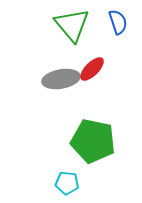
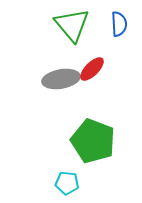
blue semicircle: moved 1 px right, 2 px down; rotated 15 degrees clockwise
green pentagon: rotated 9 degrees clockwise
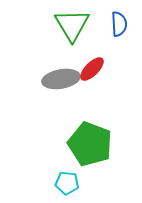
green triangle: rotated 9 degrees clockwise
green pentagon: moved 3 px left, 3 px down
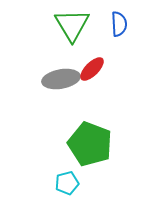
cyan pentagon: rotated 20 degrees counterclockwise
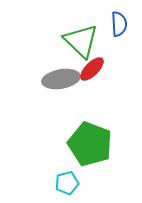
green triangle: moved 9 px right, 16 px down; rotated 15 degrees counterclockwise
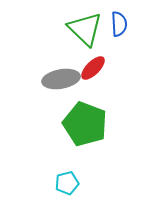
green triangle: moved 4 px right, 12 px up
red ellipse: moved 1 px right, 1 px up
green pentagon: moved 5 px left, 20 px up
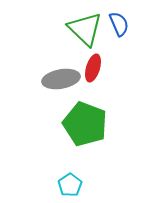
blue semicircle: rotated 20 degrees counterclockwise
red ellipse: rotated 28 degrees counterclockwise
cyan pentagon: moved 3 px right, 2 px down; rotated 20 degrees counterclockwise
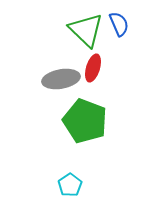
green triangle: moved 1 px right, 1 px down
green pentagon: moved 3 px up
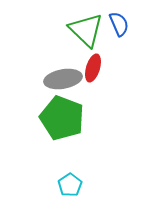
gray ellipse: moved 2 px right
green pentagon: moved 23 px left, 3 px up
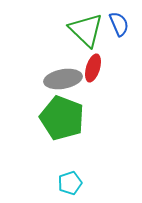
cyan pentagon: moved 2 px up; rotated 15 degrees clockwise
